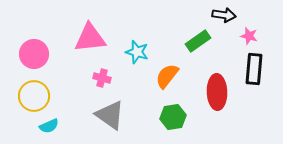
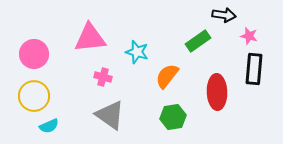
pink cross: moved 1 px right, 1 px up
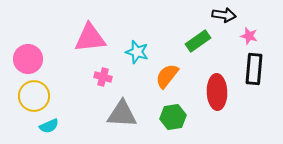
pink circle: moved 6 px left, 5 px down
gray triangle: moved 12 px right, 1 px up; rotated 32 degrees counterclockwise
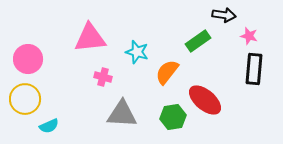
orange semicircle: moved 4 px up
red ellipse: moved 12 px left, 8 px down; rotated 48 degrees counterclockwise
yellow circle: moved 9 px left, 3 px down
